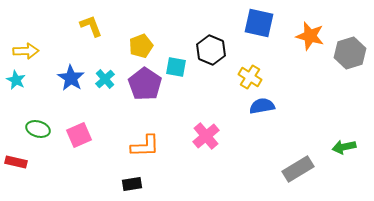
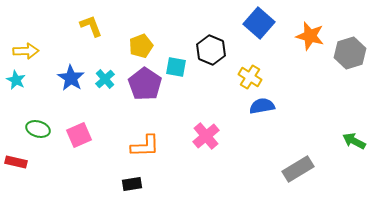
blue square: rotated 28 degrees clockwise
green arrow: moved 10 px right, 6 px up; rotated 40 degrees clockwise
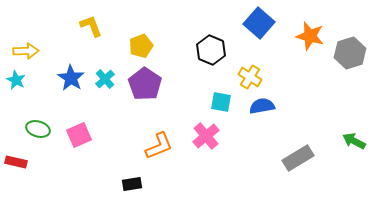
cyan square: moved 45 px right, 35 px down
orange L-shape: moved 14 px right; rotated 20 degrees counterclockwise
gray rectangle: moved 11 px up
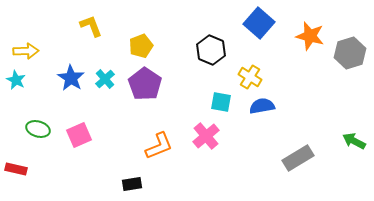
red rectangle: moved 7 px down
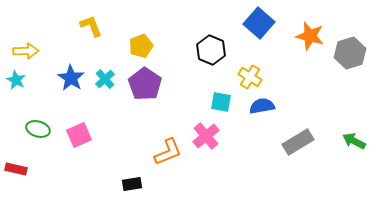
orange L-shape: moved 9 px right, 6 px down
gray rectangle: moved 16 px up
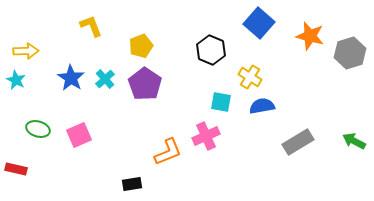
pink cross: rotated 16 degrees clockwise
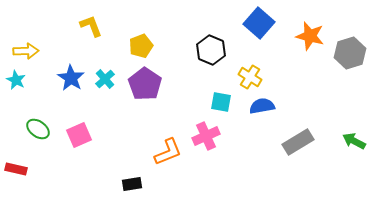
green ellipse: rotated 20 degrees clockwise
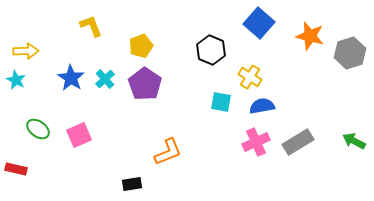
pink cross: moved 50 px right, 6 px down
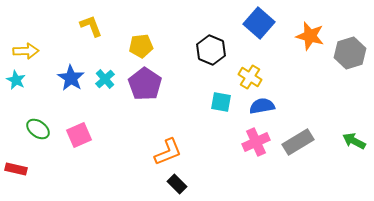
yellow pentagon: rotated 15 degrees clockwise
black rectangle: moved 45 px right; rotated 54 degrees clockwise
